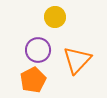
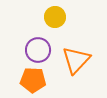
orange triangle: moved 1 px left
orange pentagon: rotated 30 degrees clockwise
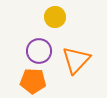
purple circle: moved 1 px right, 1 px down
orange pentagon: moved 1 px down
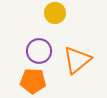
yellow circle: moved 4 px up
orange triangle: moved 1 px right; rotated 8 degrees clockwise
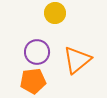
purple circle: moved 2 px left, 1 px down
orange pentagon: rotated 10 degrees counterclockwise
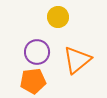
yellow circle: moved 3 px right, 4 px down
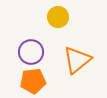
purple circle: moved 6 px left
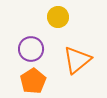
purple circle: moved 3 px up
orange pentagon: rotated 25 degrees counterclockwise
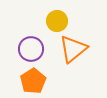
yellow circle: moved 1 px left, 4 px down
orange triangle: moved 4 px left, 11 px up
